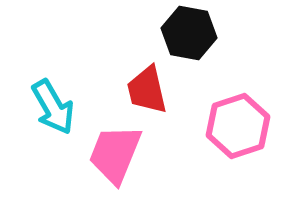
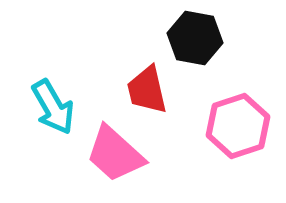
black hexagon: moved 6 px right, 5 px down
pink trapezoid: rotated 70 degrees counterclockwise
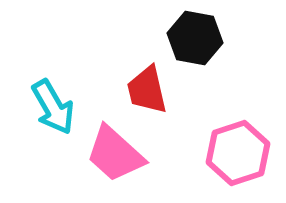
pink hexagon: moved 27 px down
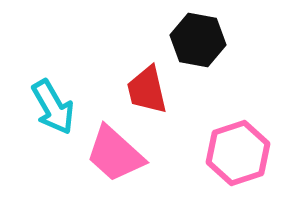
black hexagon: moved 3 px right, 2 px down
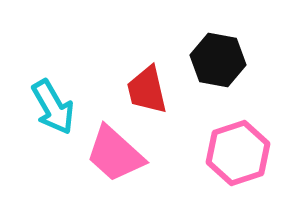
black hexagon: moved 20 px right, 20 px down
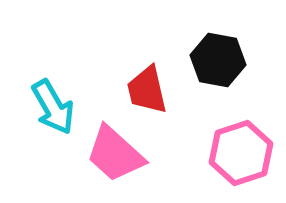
pink hexagon: moved 3 px right
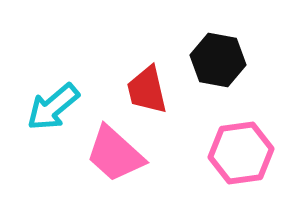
cyan arrow: rotated 80 degrees clockwise
pink hexagon: rotated 10 degrees clockwise
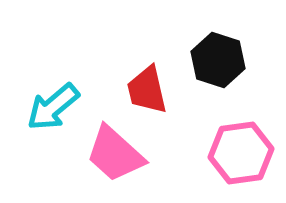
black hexagon: rotated 8 degrees clockwise
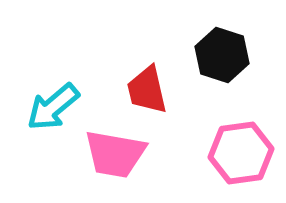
black hexagon: moved 4 px right, 5 px up
pink trapezoid: rotated 32 degrees counterclockwise
